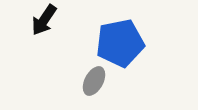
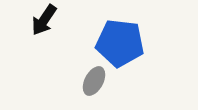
blue pentagon: rotated 18 degrees clockwise
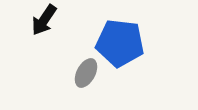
gray ellipse: moved 8 px left, 8 px up
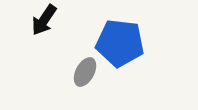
gray ellipse: moved 1 px left, 1 px up
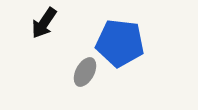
black arrow: moved 3 px down
